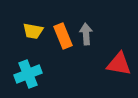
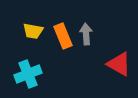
red triangle: rotated 20 degrees clockwise
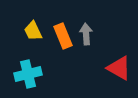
yellow trapezoid: rotated 55 degrees clockwise
red triangle: moved 4 px down
cyan cross: rotated 8 degrees clockwise
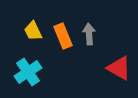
gray arrow: moved 3 px right
cyan cross: moved 2 px up; rotated 20 degrees counterclockwise
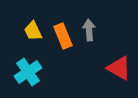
gray arrow: moved 4 px up
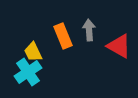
yellow trapezoid: moved 21 px down
red triangle: moved 22 px up
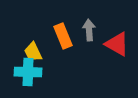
red triangle: moved 2 px left, 2 px up
cyan cross: rotated 36 degrees clockwise
